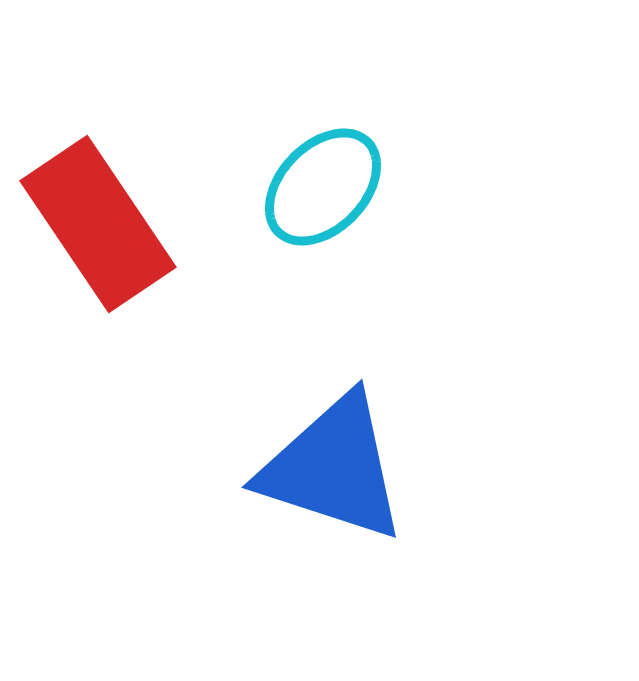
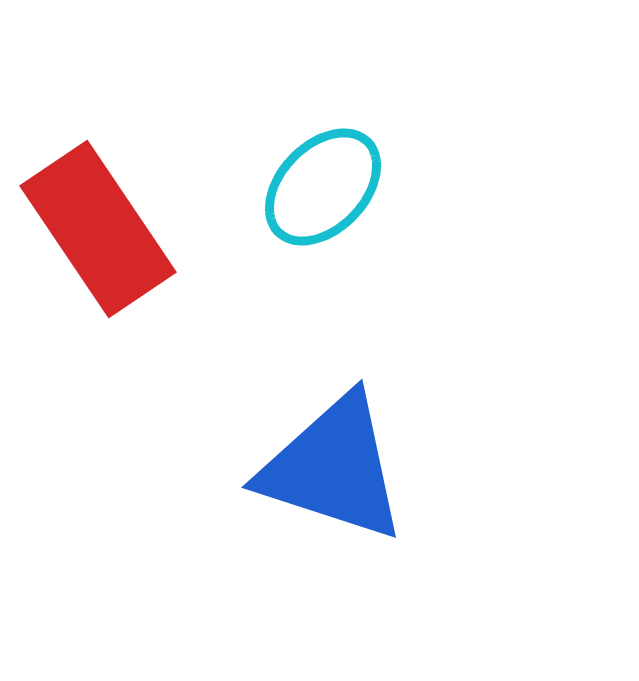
red rectangle: moved 5 px down
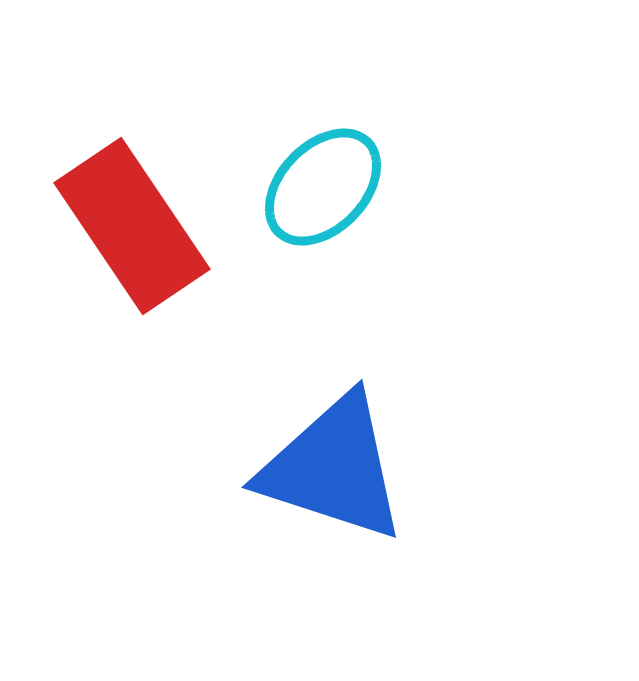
red rectangle: moved 34 px right, 3 px up
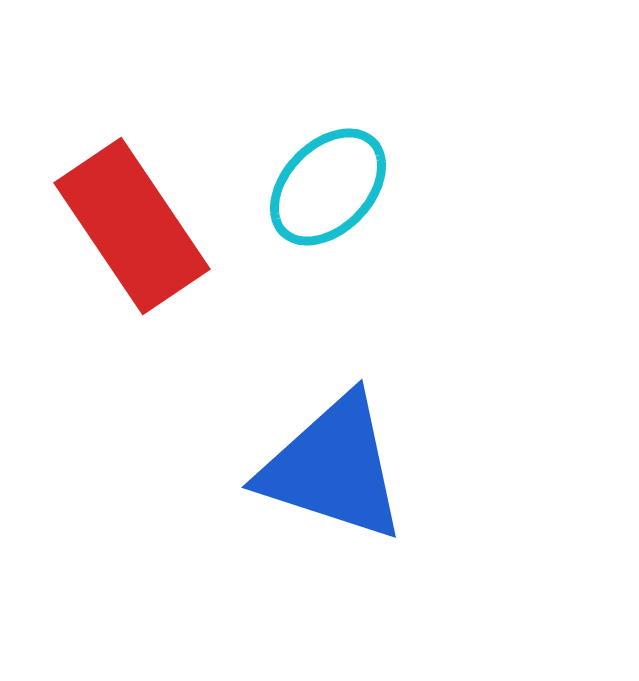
cyan ellipse: moved 5 px right
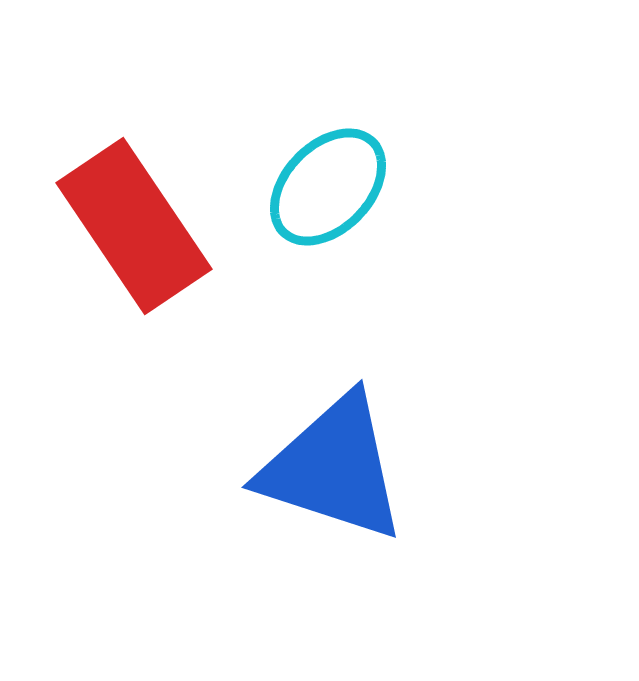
red rectangle: moved 2 px right
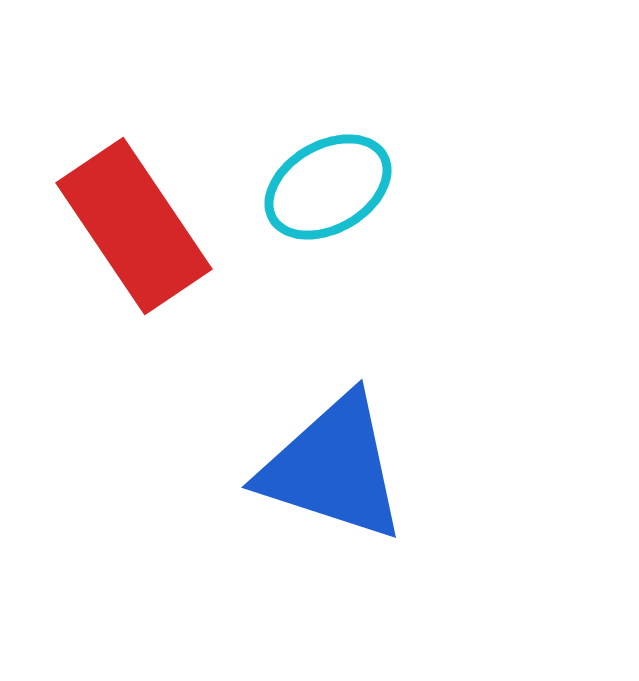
cyan ellipse: rotated 16 degrees clockwise
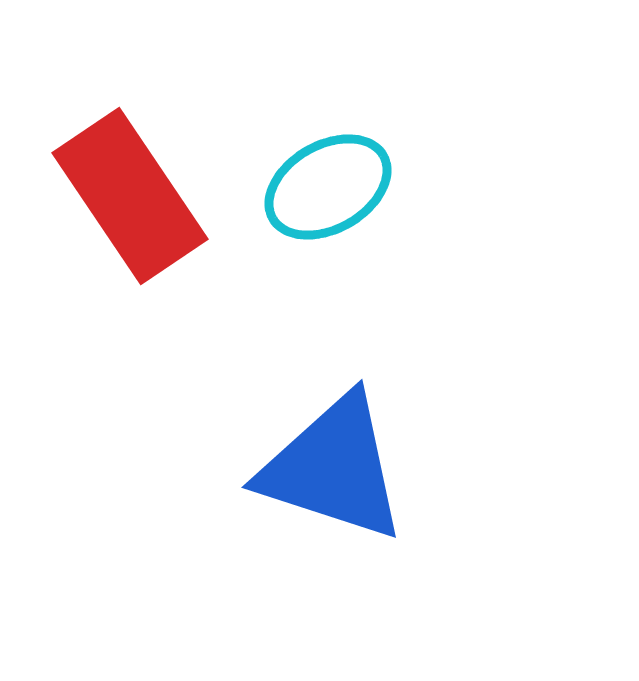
red rectangle: moved 4 px left, 30 px up
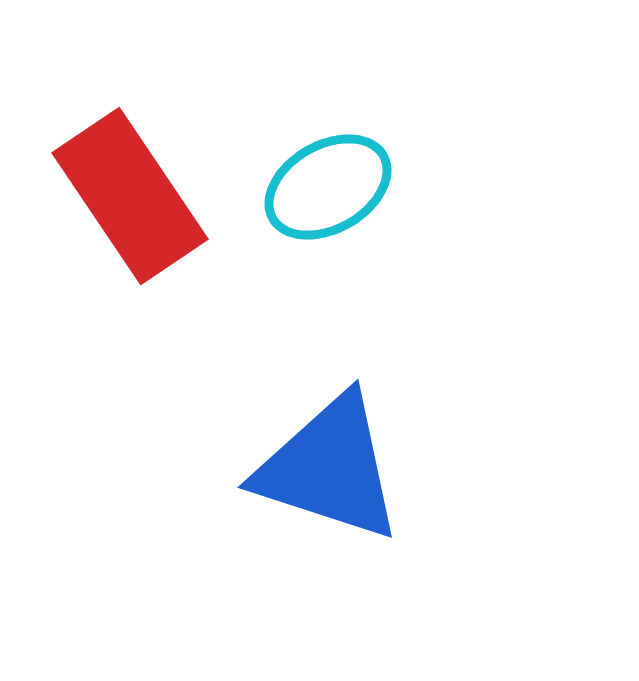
blue triangle: moved 4 px left
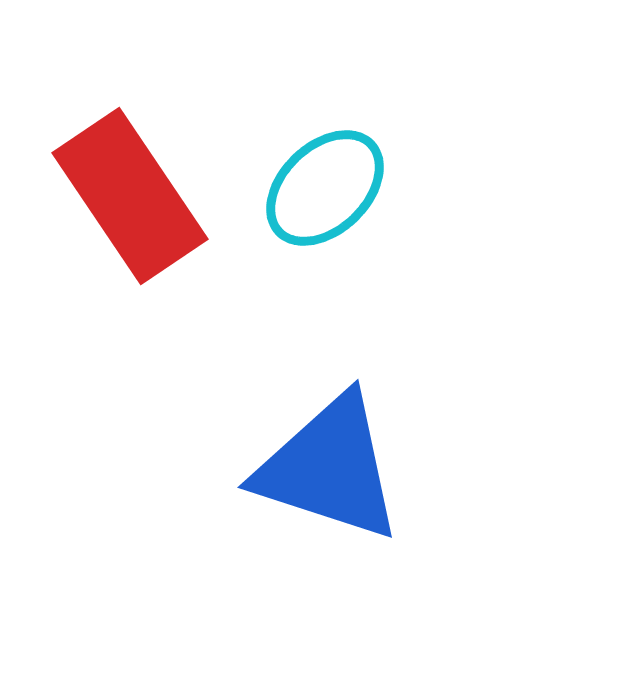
cyan ellipse: moved 3 px left, 1 px down; rotated 14 degrees counterclockwise
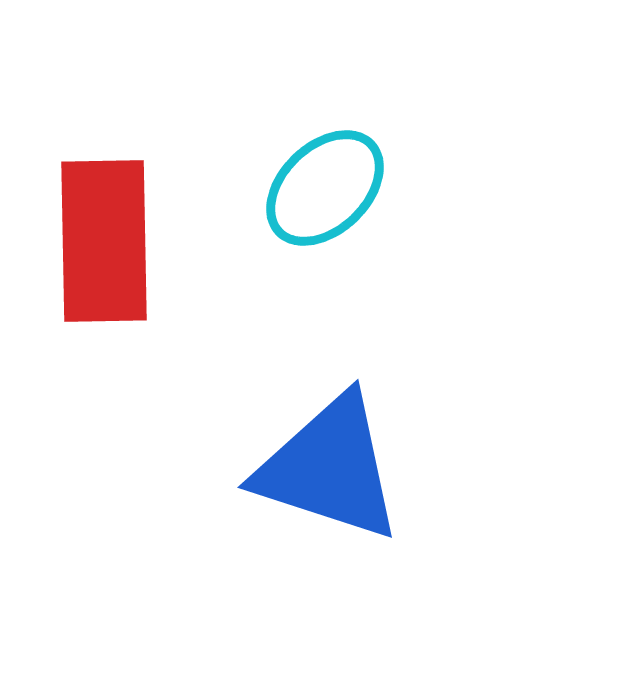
red rectangle: moved 26 px left, 45 px down; rotated 33 degrees clockwise
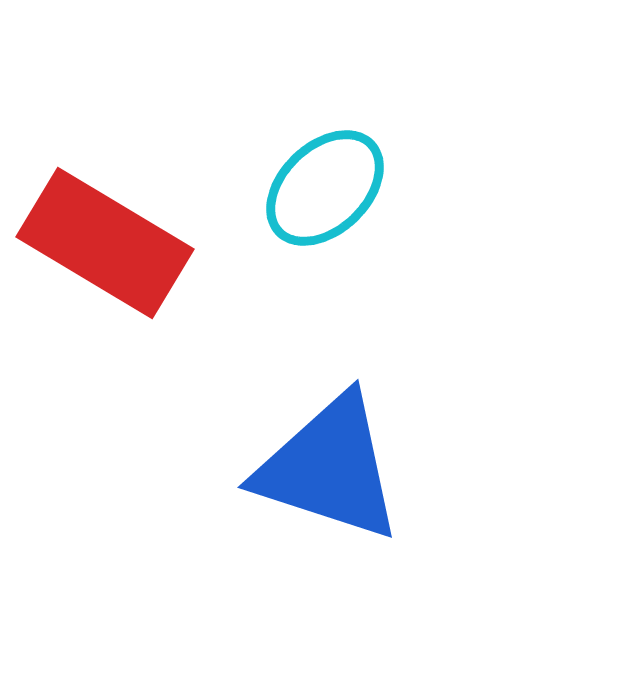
red rectangle: moved 1 px right, 2 px down; rotated 58 degrees counterclockwise
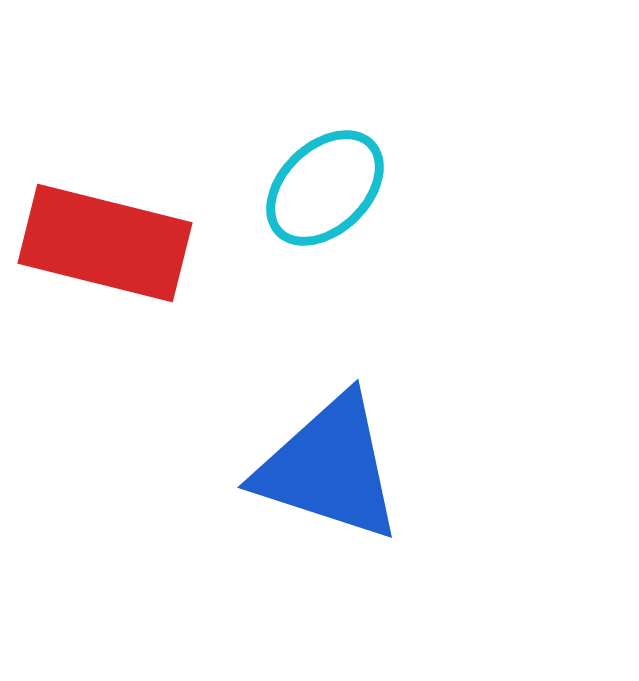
red rectangle: rotated 17 degrees counterclockwise
